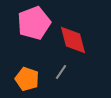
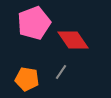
red diamond: rotated 20 degrees counterclockwise
orange pentagon: rotated 10 degrees counterclockwise
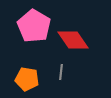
pink pentagon: moved 3 px down; rotated 20 degrees counterclockwise
gray line: rotated 28 degrees counterclockwise
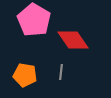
pink pentagon: moved 6 px up
orange pentagon: moved 2 px left, 4 px up
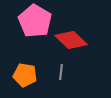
pink pentagon: moved 1 px right, 1 px down
red diamond: moved 2 px left; rotated 12 degrees counterclockwise
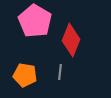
red diamond: rotated 68 degrees clockwise
gray line: moved 1 px left
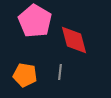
red diamond: moved 3 px right; rotated 36 degrees counterclockwise
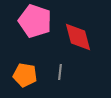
pink pentagon: rotated 12 degrees counterclockwise
red diamond: moved 4 px right, 3 px up
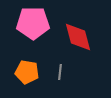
pink pentagon: moved 2 px left, 2 px down; rotated 20 degrees counterclockwise
orange pentagon: moved 2 px right, 3 px up
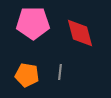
red diamond: moved 2 px right, 4 px up
orange pentagon: moved 3 px down
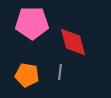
pink pentagon: moved 1 px left
red diamond: moved 7 px left, 9 px down
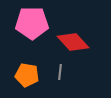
red diamond: rotated 28 degrees counterclockwise
